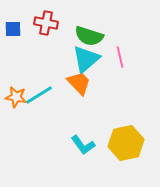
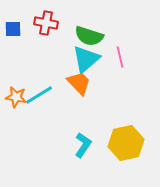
cyan L-shape: rotated 110 degrees counterclockwise
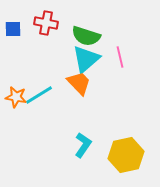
green semicircle: moved 3 px left
yellow hexagon: moved 12 px down
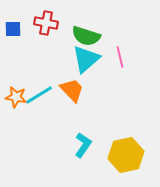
orange trapezoid: moved 7 px left, 7 px down
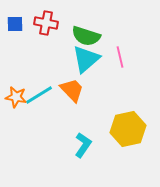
blue square: moved 2 px right, 5 px up
yellow hexagon: moved 2 px right, 26 px up
